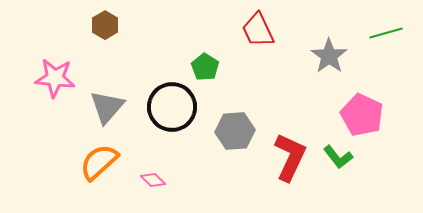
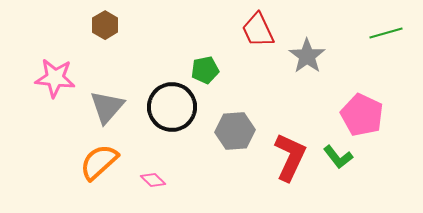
gray star: moved 22 px left
green pentagon: moved 3 px down; rotated 28 degrees clockwise
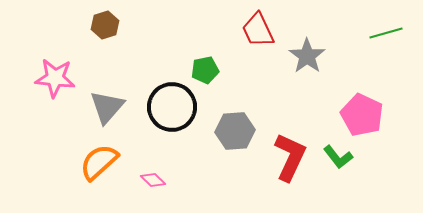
brown hexagon: rotated 12 degrees clockwise
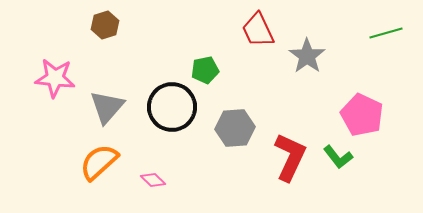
gray hexagon: moved 3 px up
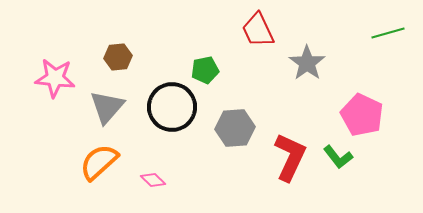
brown hexagon: moved 13 px right, 32 px down; rotated 12 degrees clockwise
green line: moved 2 px right
gray star: moved 7 px down
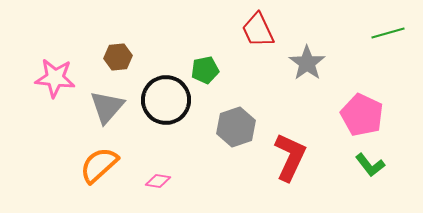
black circle: moved 6 px left, 7 px up
gray hexagon: moved 1 px right, 1 px up; rotated 15 degrees counterclockwise
green L-shape: moved 32 px right, 8 px down
orange semicircle: moved 3 px down
pink diamond: moved 5 px right, 1 px down; rotated 35 degrees counterclockwise
